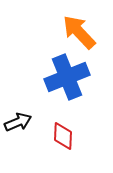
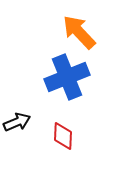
black arrow: moved 1 px left
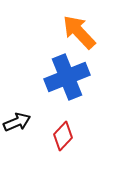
red diamond: rotated 40 degrees clockwise
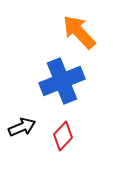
blue cross: moved 5 px left, 4 px down
black arrow: moved 5 px right, 5 px down
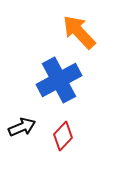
blue cross: moved 3 px left, 1 px up; rotated 6 degrees counterclockwise
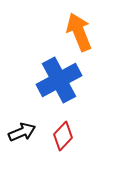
orange arrow: rotated 21 degrees clockwise
black arrow: moved 5 px down
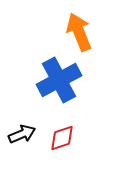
black arrow: moved 2 px down
red diamond: moved 1 px left, 2 px down; rotated 28 degrees clockwise
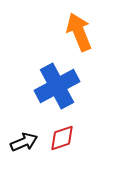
blue cross: moved 2 px left, 6 px down
black arrow: moved 2 px right, 8 px down
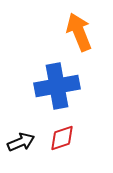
blue cross: rotated 18 degrees clockwise
black arrow: moved 3 px left
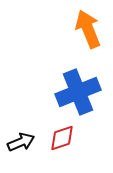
orange arrow: moved 9 px right, 3 px up
blue cross: moved 21 px right, 6 px down; rotated 12 degrees counterclockwise
